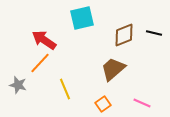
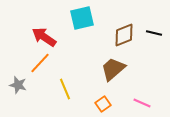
red arrow: moved 3 px up
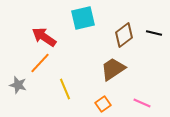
cyan square: moved 1 px right
brown diamond: rotated 15 degrees counterclockwise
brown trapezoid: rotated 8 degrees clockwise
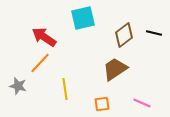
brown trapezoid: moved 2 px right
gray star: moved 1 px down
yellow line: rotated 15 degrees clockwise
orange square: moved 1 px left; rotated 28 degrees clockwise
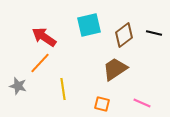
cyan square: moved 6 px right, 7 px down
yellow line: moved 2 px left
orange square: rotated 21 degrees clockwise
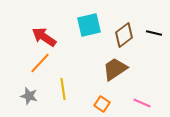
gray star: moved 11 px right, 10 px down
orange square: rotated 21 degrees clockwise
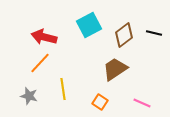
cyan square: rotated 15 degrees counterclockwise
red arrow: rotated 20 degrees counterclockwise
orange square: moved 2 px left, 2 px up
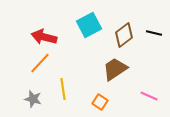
gray star: moved 4 px right, 3 px down
pink line: moved 7 px right, 7 px up
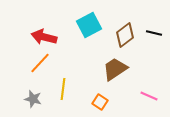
brown diamond: moved 1 px right
yellow line: rotated 15 degrees clockwise
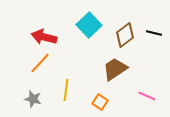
cyan square: rotated 15 degrees counterclockwise
yellow line: moved 3 px right, 1 px down
pink line: moved 2 px left
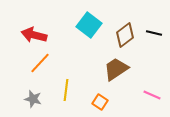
cyan square: rotated 10 degrees counterclockwise
red arrow: moved 10 px left, 2 px up
brown trapezoid: moved 1 px right
pink line: moved 5 px right, 1 px up
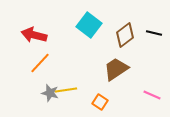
yellow line: rotated 75 degrees clockwise
gray star: moved 17 px right, 6 px up
